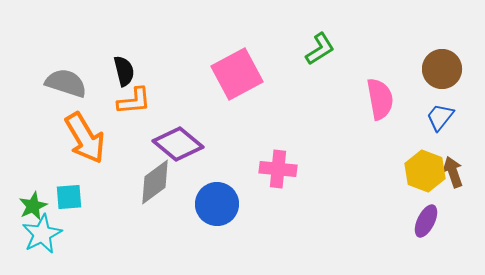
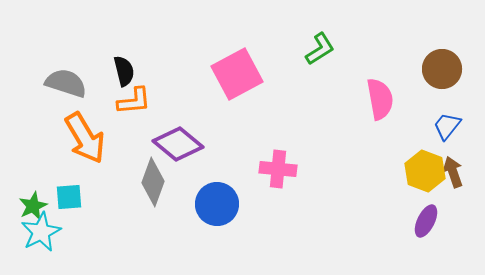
blue trapezoid: moved 7 px right, 9 px down
gray diamond: moved 2 px left; rotated 33 degrees counterclockwise
cyan star: moved 1 px left, 2 px up
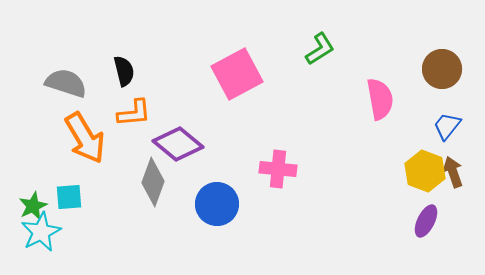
orange L-shape: moved 12 px down
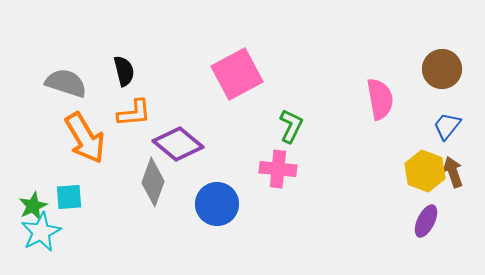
green L-shape: moved 29 px left, 77 px down; rotated 32 degrees counterclockwise
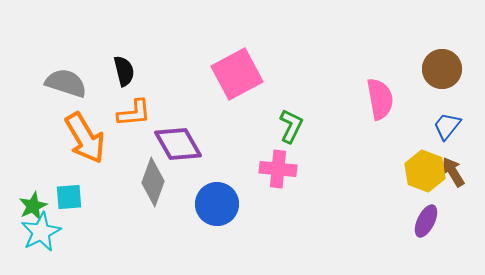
purple diamond: rotated 21 degrees clockwise
brown arrow: rotated 12 degrees counterclockwise
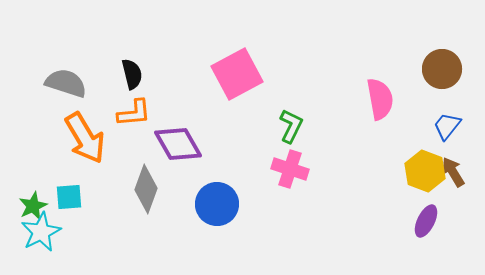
black semicircle: moved 8 px right, 3 px down
pink cross: moved 12 px right; rotated 12 degrees clockwise
gray diamond: moved 7 px left, 7 px down
